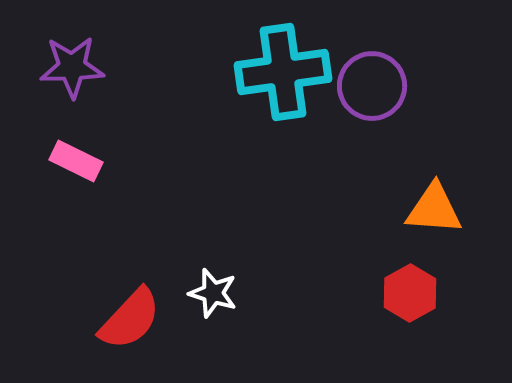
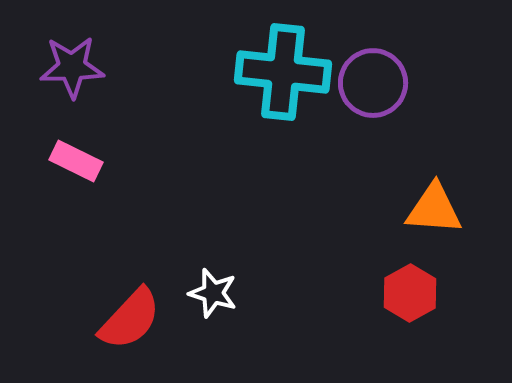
cyan cross: rotated 14 degrees clockwise
purple circle: moved 1 px right, 3 px up
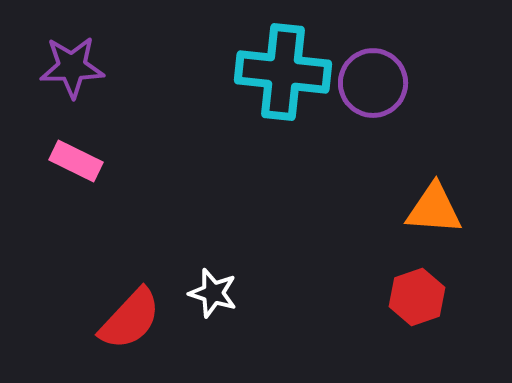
red hexagon: moved 7 px right, 4 px down; rotated 10 degrees clockwise
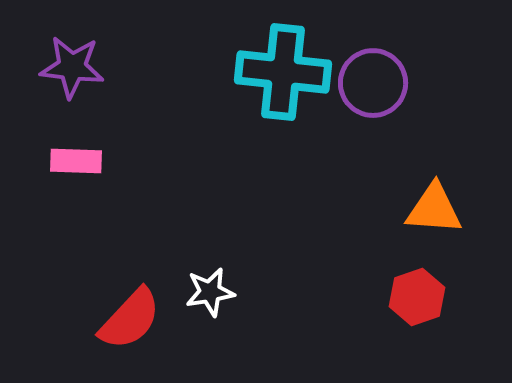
purple star: rotated 8 degrees clockwise
pink rectangle: rotated 24 degrees counterclockwise
white star: moved 3 px left, 1 px up; rotated 27 degrees counterclockwise
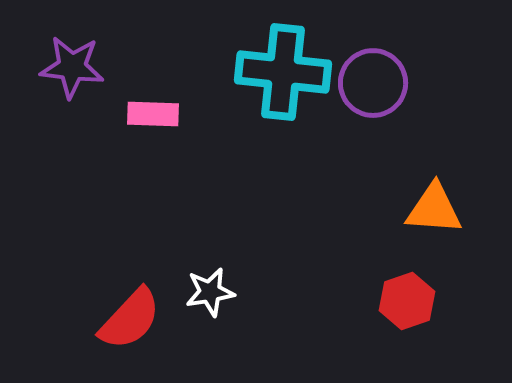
pink rectangle: moved 77 px right, 47 px up
red hexagon: moved 10 px left, 4 px down
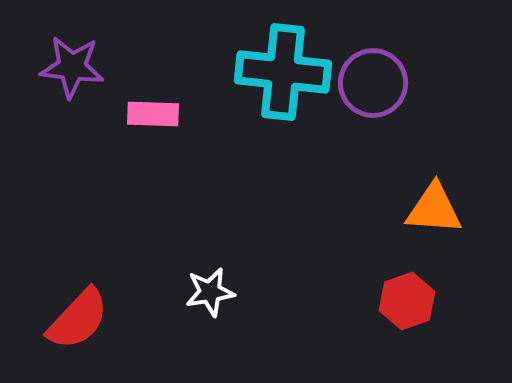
red semicircle: moved 52 px left
